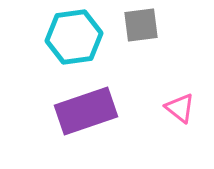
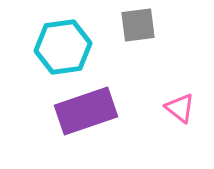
gray square: moved 3 px left
cyan hexagon: moved 11 px left, 10 px down
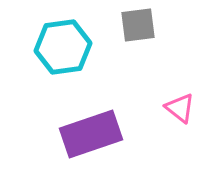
purple rectangle: moved 5 px right, 23 px down
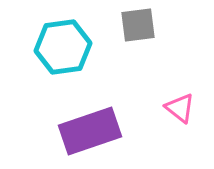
purple rectangle: moved 1 px left, 3 px up
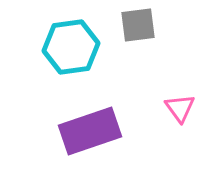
cyan hexagon: moved 8 px right
pink triangle: rotated 16 degrees clockwise
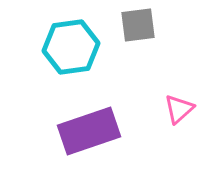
pink triangle: moved 1 px left, 1 px down; rotated 24 degrees clockwise
purple rectangle: moved 1 px left
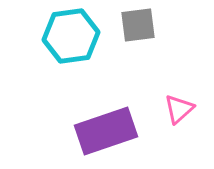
cyan hexagon: moved 11 px up
purple rectangle: moved 17 px right
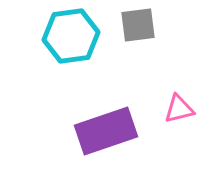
pink triangle: rotated 28 degrees clockwise
